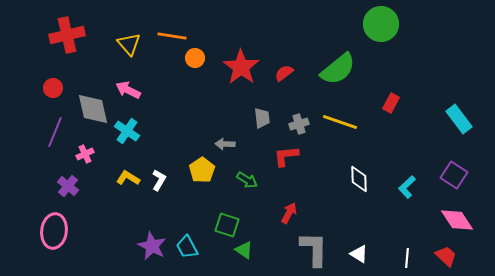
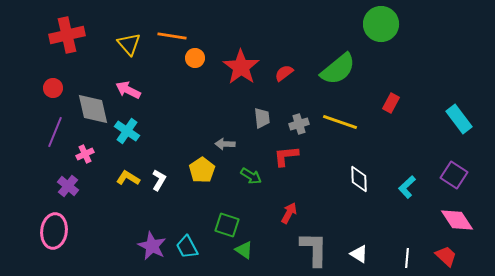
green arrow: moved 4 px right, 4 px up
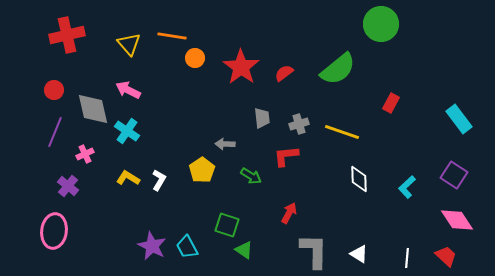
red circle: moved 1 px right, 2 px down
yellow line: moved 2 px right, 10 px down
gray L-shape: moved 2 px down
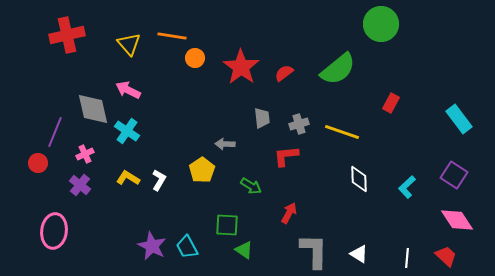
red circle: moved 16 px left, 73 px down
green arrow: moved 10 px down
purple cross: moved 12 px right, 1 px up
green square: rotated 15 degrees counterclockwise
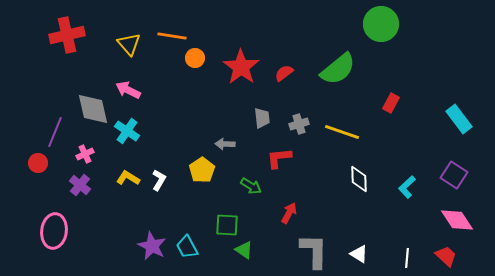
red L-shape: moved 7 px left, 2 px down
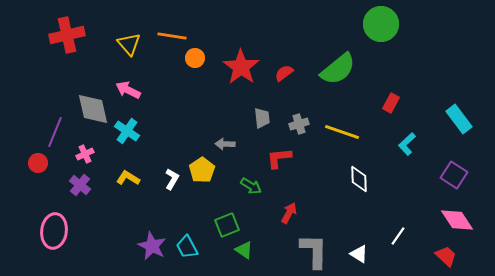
white L-shape: moved 13 px right, 1 px up
cyan L-shape: moved 43 px up
green square: rotated 25 degrees counterclockwise
white line: moved 9 px left, 22 px up; rotated 30 degrees clockwise
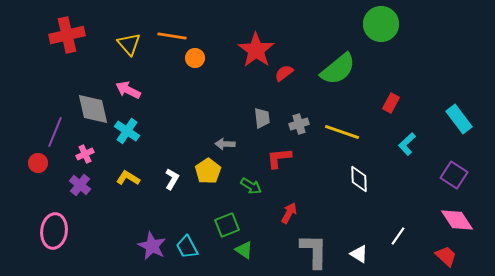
red star: moved 15 px right, 17 px up
yellow pentagon: moved 6 px right, 1 px down
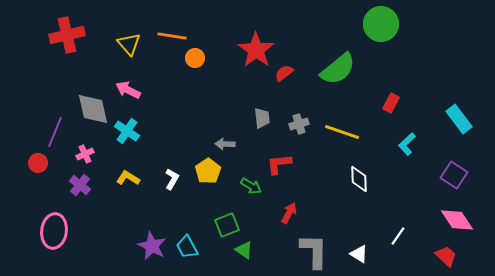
red L-shape: moved 6 px down
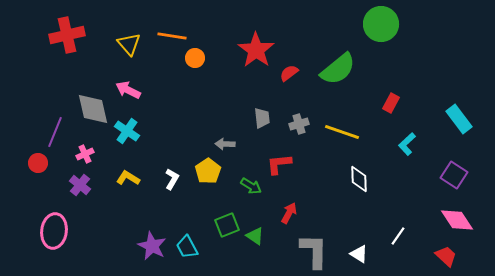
red semicircle: moved 5 px right
green triangle: moved 11 px right, 14 px up
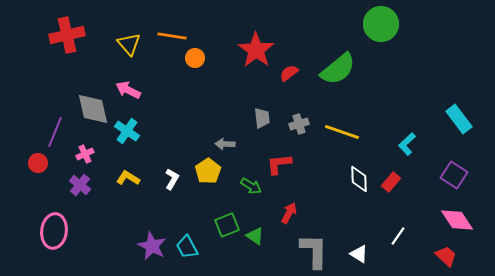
red rectangle: moved 79 px down; rotated 12 degrees clockwise
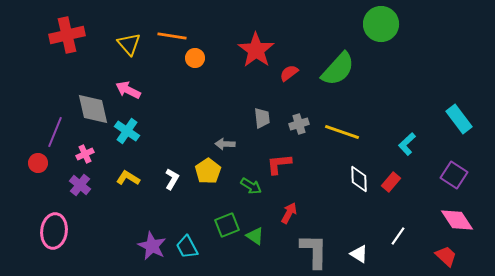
green semicircle: rotated 9 degrees counterclockwise
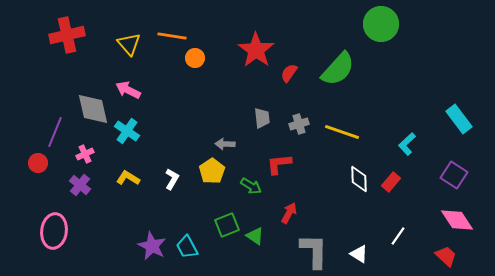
red semicircle: rotated 18 degrees counterclockwise
yellow pentagon: moved 4 px right
